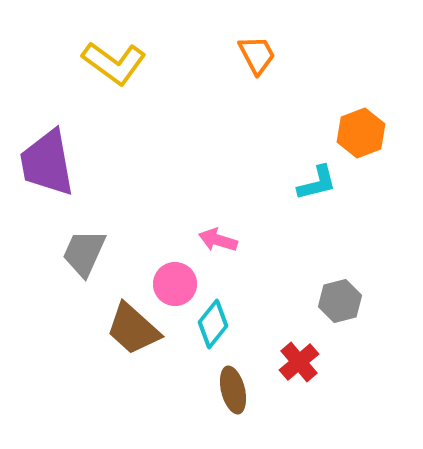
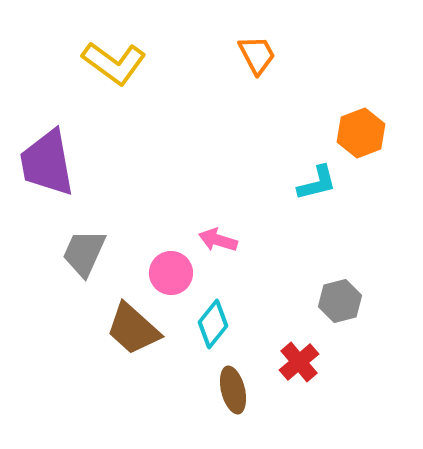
pink circle: moved 4 px left, 11 px up
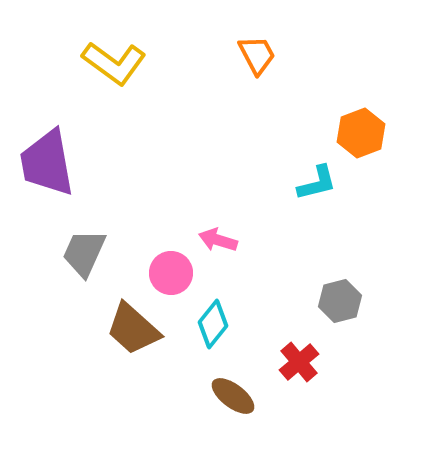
brown ellipse: moved 6 px down; rotated 39 degrees counterclockwise
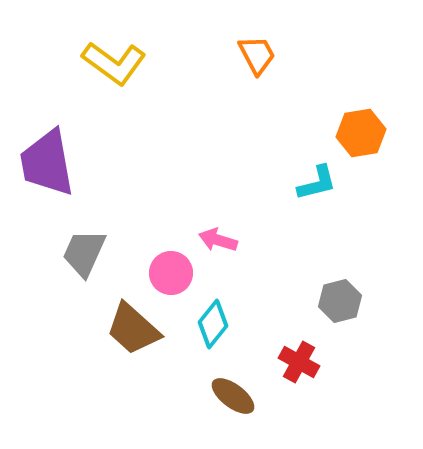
orange hexagon: rotated 12 degrees clockwise
red cross: rotated 21 degrees counterclockwise
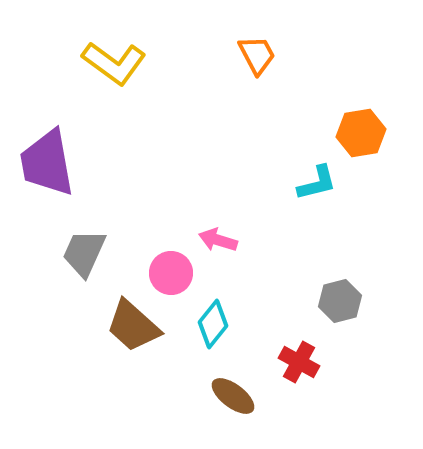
brown trapezoid: moved 3 px up
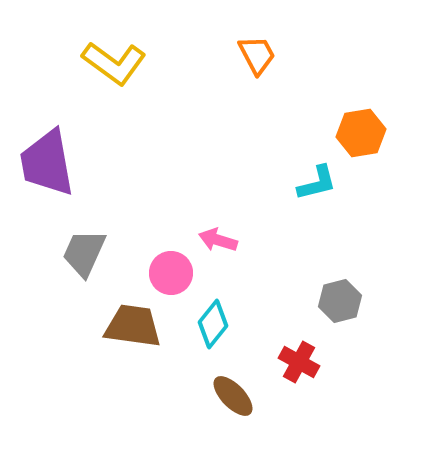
brown trapezoid: rotated 146 degrees clockwise
brown ellipse: rotated 9 degrees clockwise
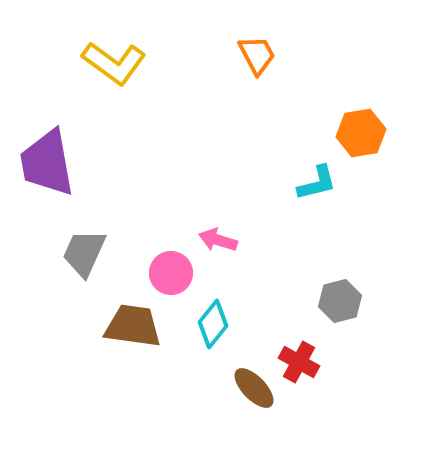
brown ellipse: moved 21 px right, 8 px up
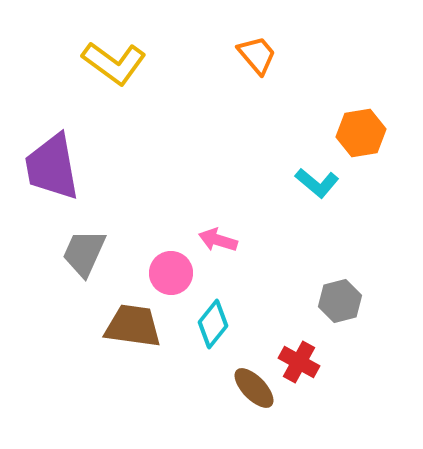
orange trapezoid: rotated 12 degrees counterclockwise
purple trapezoid: moved 5 px right, 4 px down
cyan L-shape: rotated 54 degrees clockwise
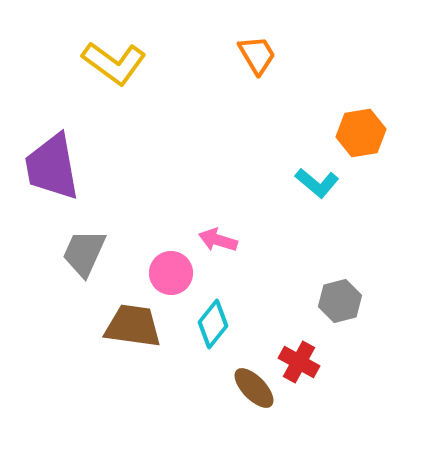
orange trapezoid: rotated 9 degrees clockwise
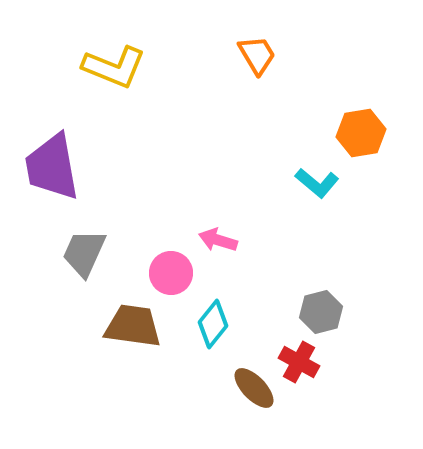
yellow L-shape: moved 4 px down; rotated 14 degrees counterclockwise
gray hexagon: moved 19 px left, 11 px down
